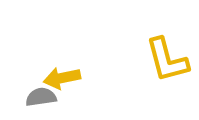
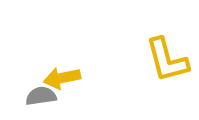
gray semicircle: moved 1 px up
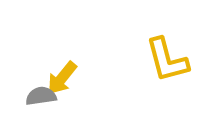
yellow arrow: rotated 39 degrees counterclockwise
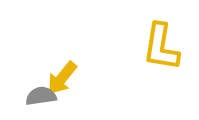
yellow L-shape: moved 6 px left, 13 px up; rotated 24 degrees clockwise
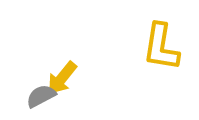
gray semicircle: rotated 20 degrees counterclockwise
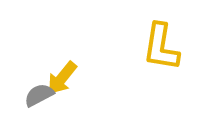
gray semicircle: moved 2 px left, 1 px up
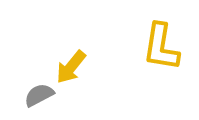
yellow arrow: moved 9 px right, 11 px up
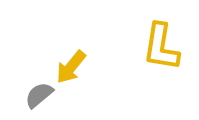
gray semicircle: rotated 12 degrees counterclockwise
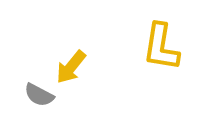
gray semicircle: rotated 112 degrees counterclockwise
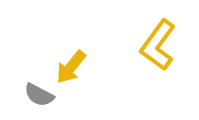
yellow L-shape: moved 3 px left, 2 px up; rotated 27 degrees clockwise
